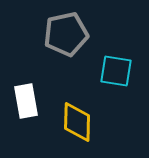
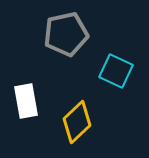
cyan square: rotated 16 degrees clockwise
yellow diamond: rotated 45 degrees clockwise
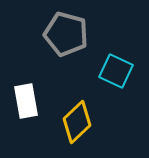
gray pentagon: rotated 27 degrees clockwise
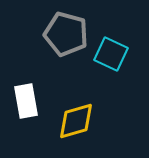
cyan square: moved 5 px left, 17 px up
yellow diamond: moved 1 px left, 1 px up; rotated 27 degrees clockwise
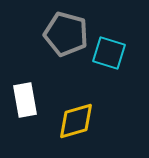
cyan square: moved 2 px left, 1 px up; rotated 8 degrees counterclockwise
white rectangle: moved 1 px left, 1 px up
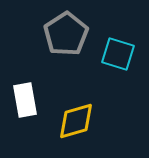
gray pentagon: rotated 24 degrees clockwise
cyan square: moved 9 px right, 1 px down
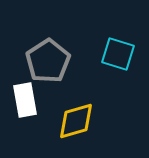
gray pentagon: moved 18 px left, 27 px down
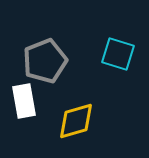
gray pentagon: moved 3 px left; rotated 12 degrees clockwise
white rectangle: moved 1 px left, 1 px down
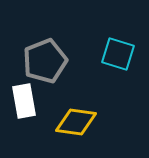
yellow diamond: moved 1 px down; rotated 24 degrees clockwise
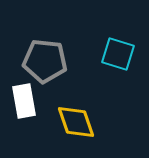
gray pentagon: rotated 27 degrees clockwise
yellow diamond: rotated 63 degrees clockwise
